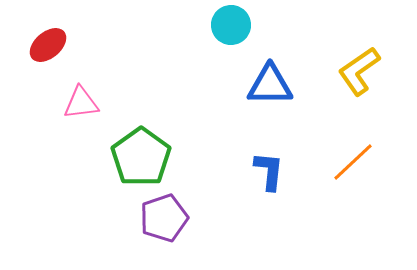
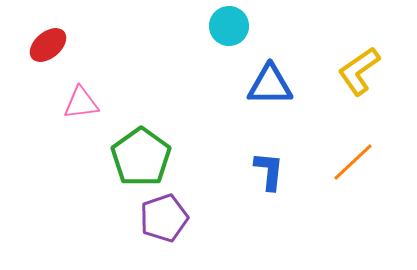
cyan circle: moved 2 px left, 1 px down
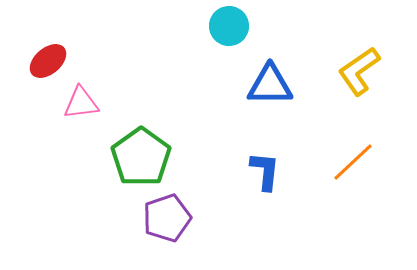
red ellipse: moved 16 px down
blue L-shape: moved 4 px left
purple pentagon: moved 3 px right
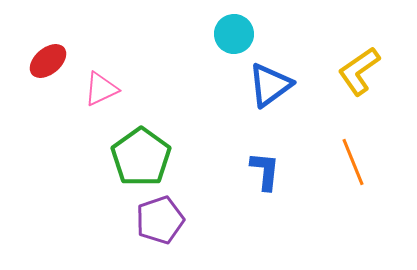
cyan circle: moved 5 px right, 8 px down
blue triangle: rotated 36 degrees counterclockwise
pink triangle: moved 20 px right, 14 px up; rotated 18 degrees counterclockwise
orange line: rotated 69 degrees counterclockwise
purple pentagon: moved 7 px left, 2 px down
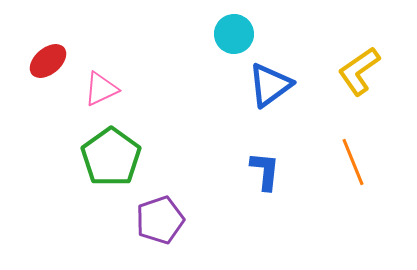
green pentagon: moved 30 px left
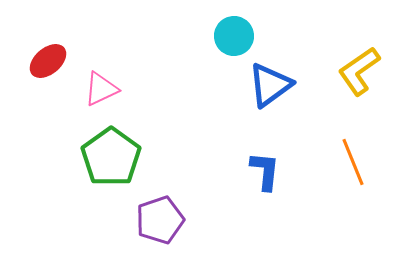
cyan circle: moved 2 px down
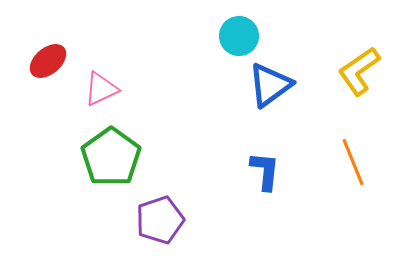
cyan circle: moved 5 px right
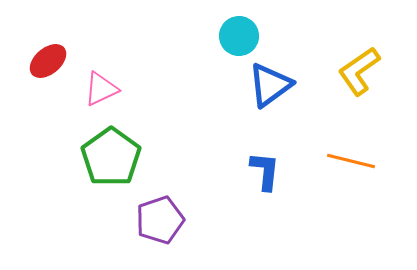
orange line: moved 2 px left, 1 px up; rotated 54 degrees counterclockwise
